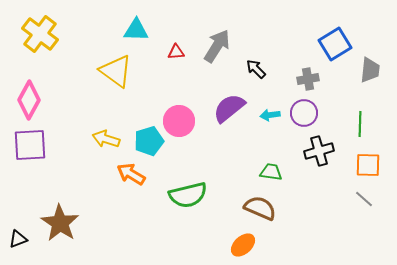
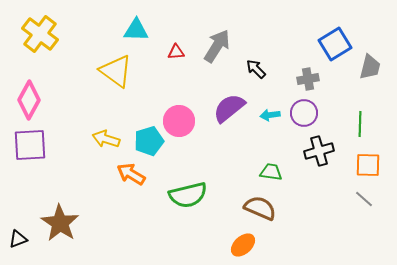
gray trapezoid: moved 3 px up; rotated 8 degrees clockwise
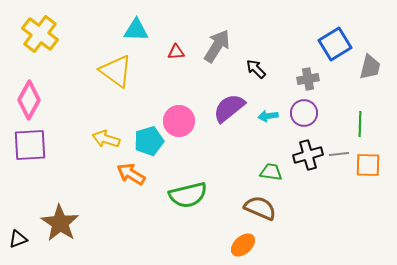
cyan arrow: moved 2 px left, 1 px down
black cross: moved 11 px left, 4 px down
gray line: moved 25 px left, 45 px up; rotated 48 degrees counterclockwise
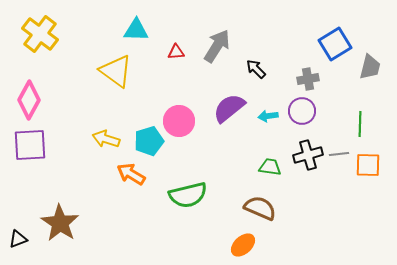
purple circle: moved 2 px left, 2 px up
green trapezoid: moved 1 px left, 5 px up
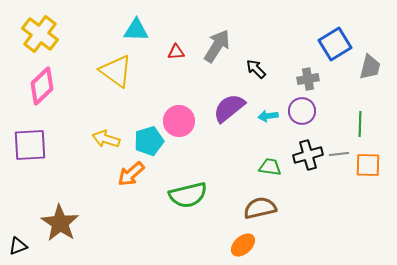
pink diamond: moved 13 px right, 14 px up; rotated 18 degrees clockwise
orange arrow: rotated 72 degrees counterclockwise
brown semicircle: rotated 36 degrees counterclockwise
black triangle: moved 7 px down
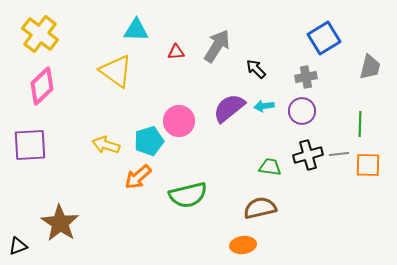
blue square: moved 11 px left, 6 px up
gray cross: moved 2 px left, 2 px up
cyan arrow: moved 4 px left, 10 px up
yellow arrow: moved 6 px down
orange arrow: moved 7 px right, 3 px down
orange ellipse: rotated 35 degrees clockwise
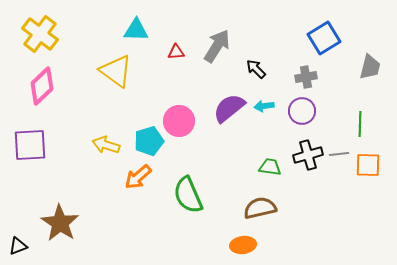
green semicircle: rotated 81 degrees clockwise
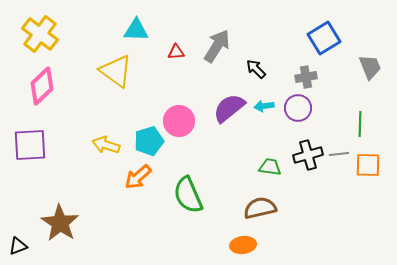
gray trapezoid: rotated 36 degrees counterclockwise
purple circle: moved 4 px left, 3 px up
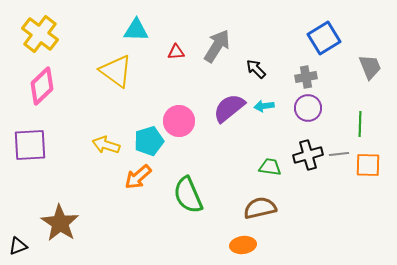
purple circle: moved 10 px right
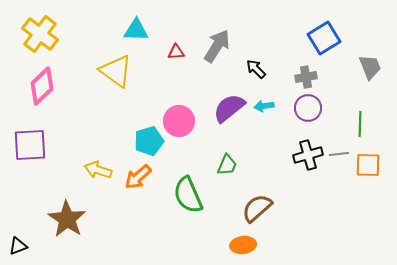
yellow arrow: moved 8 px left, 25 px down
green trapezoid: moved 43 px left, 2 px up; rotated 105 degrees clockwise
brown semicircle: moved 3 px left; rotated 28 degrees counterclockwise
brown star: moved 7 px right, 4 px up
